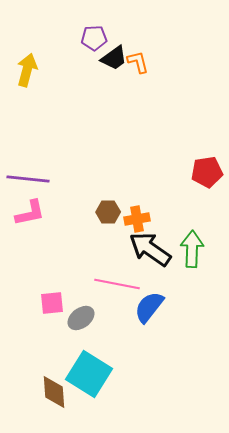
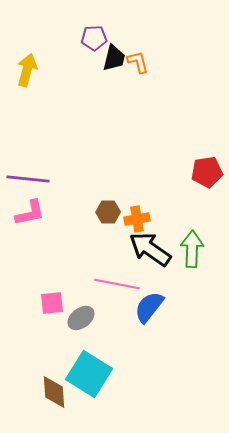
black trapezoid: rotated 40 degrees counterclockwise
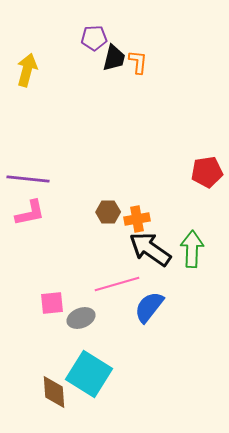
orange L-shape: rotated 20 degrees clockwise
pink line: rotated 27 degrees counterclockwise
gray ellipse: rotated 16 degrees clockwise
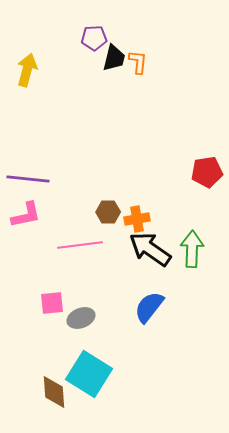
pink L-shape: moved 4 px left, 2 px down
pink line: moved 37 px left, 39 px up; rotated 9 degrees clockwise
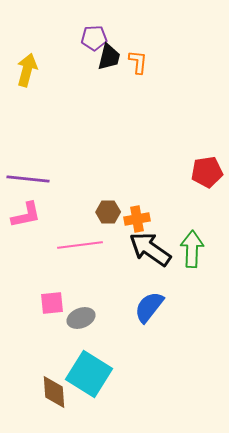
black trapezoid: moved 5 px left, 1 px up
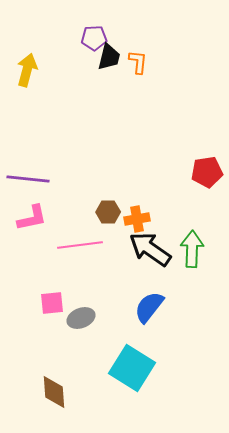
pink L-shape: moved 6 px right, 3 px down
cyan square: moved 43 px right, 6 px up
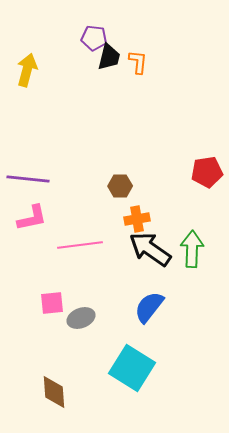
purple pentagon: rotated 10 degrees clockwise
brown hexagon: moved 12 px right, 26 px up
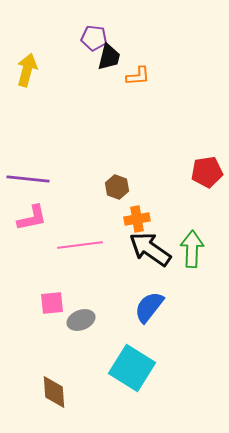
orange L-shape: moved 14 px down; rotated 80 degrees clockwise
brown hexagon: moved 3 px left, 1 px down; rotated 20 degrees clockwise
gray ellipse: moved 2 px down
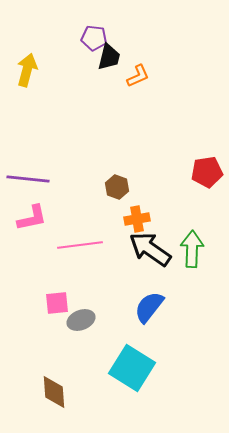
orange L-shape: rotated 20 degrees counterclockwise
pink square: moved 5 px right
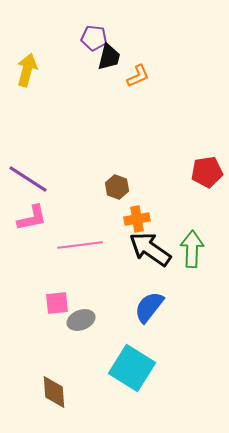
purple line: rotated 27 degrees clockwise
